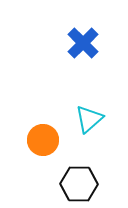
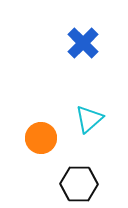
orange circle: moved 2 px left, 2 px up
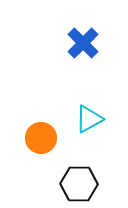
cyan triangle: rotated 12 degrees clockwise
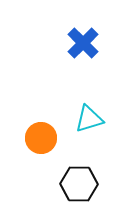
cyan triangle: rotated 12 degrees clockwise
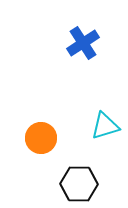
blue cross: rotated 12 degrees clockwise
cyan triangle: moved 16 px right, 7 px down
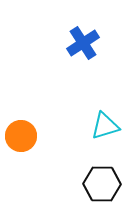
orange circle: moved 20 px left, 2 px up
black hexagon: moved 23 px right
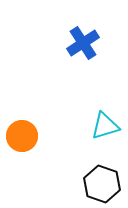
orange circle: moved 1 px right
black hexagon: rotated 18 degrees clockwise
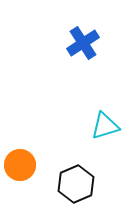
orange circle: moved 2 px left, 29 px down
black hexagon: moved 26 px left; rotated 18 degrees clockwise
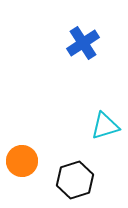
orange circle: moved 2 px right, 4 px up
black hexagon: moved 1 px left, 4 px up; rotated 6 degrees clockwise
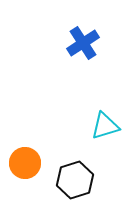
orange circle: moved 3 px right, 2 px down
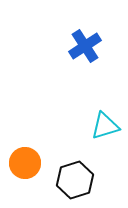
blue cross: moved 2 px right, 3 px down
